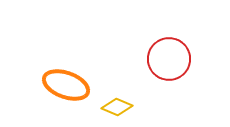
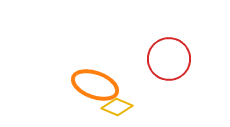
orange ellipse: moved 29 px right
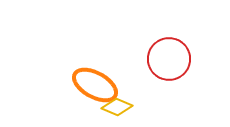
orange ellipse: rotated 9 degrees clockwise
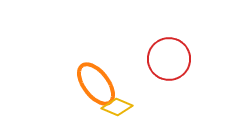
orange ellipse: moved 1 px right, 1 px up; rotated 24 degrees clockwise
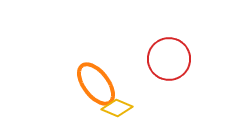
yellow diamond: moved 1 px down
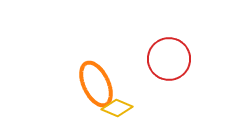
orange ellipse: rotated 12 degrees clockwise
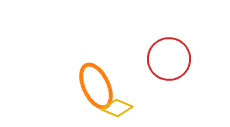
orange ellipse: moved 2 px down
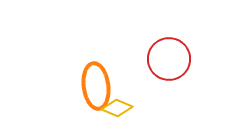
orange ellipse: rotated 18 degrees clockwise
